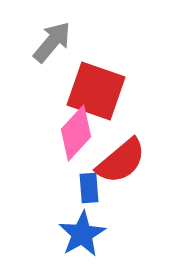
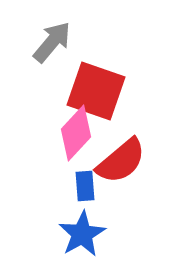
blue rectangle: moved 4 px left, 2 px up
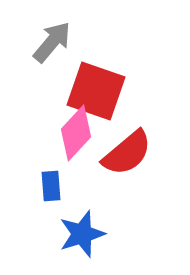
red semicircle: moved 6 px right, 8 px up
blue rectangle: moved 34 px left
blue star: rotated 12 degrees clockwise
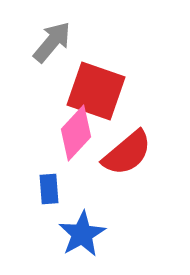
blue rectangle: moved 2 px left, 3 px down
blue star: rotated 12 degrees counterclockwise
